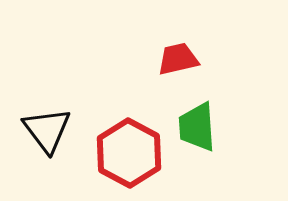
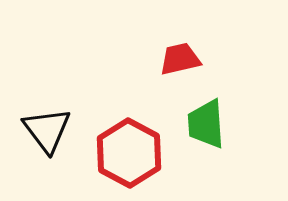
red trapezoid: moved 2 px right
green trapezoid: moved 9 px right, 3 px up
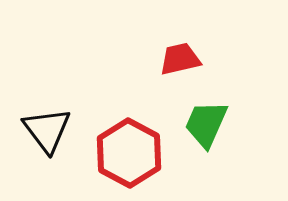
green trapezoid: rotated 28 degrees clockwise
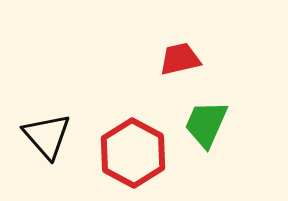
black triangle: moved 6 px down; rotated 4 degrees counterclockwise
red hexagon: moved 4 px right
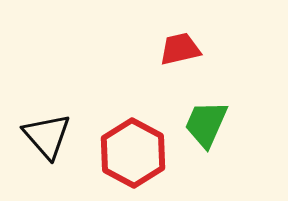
red trapezoid: moved 10 px up
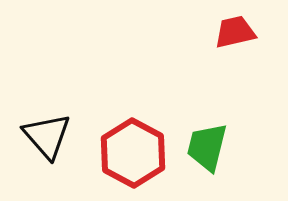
red trapezoid: moved 55 px right, 17 px up
green trapezoid: moved 1 px right, 23 px down; rotated 10 degrees counterclockwise
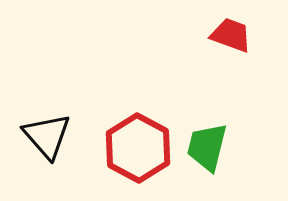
red trapezoid: moved 4 px left, 3 px down; rotated 33 degrees clockwise
red hexagon: moved 5 px right, 5 px up
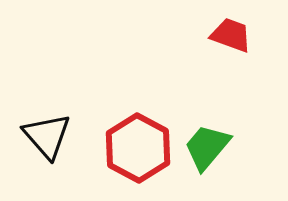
green trapezoid: rotated 26 degrees clockwise
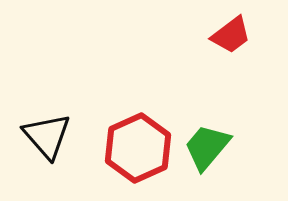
red trapezoid: rotated 123 degrees clockwise
red hexagon: rotated 8 degrees clockwise
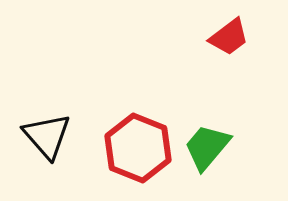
red trapezoid: moved 2 px left, 2 px down
red hexagon: rotated 14 degrees counterclockwise
